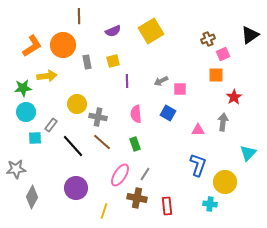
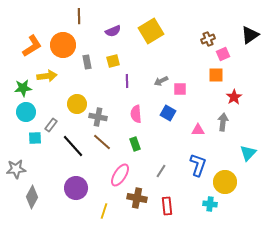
gray line at (145, 174): moved 16 px right, 3 px up
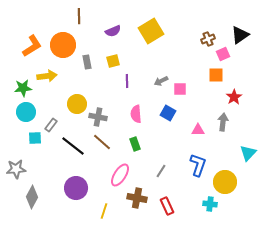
black triangle at (250, 35): moved 10 px left
black line at (73, 146): rotated 10 degrees counterclockwise
red rectangle at (167, 206): rotated 18 degrees counterclockwise
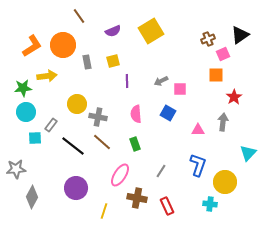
brown line at (79, 16): rotated 35 degrees counterclockwise
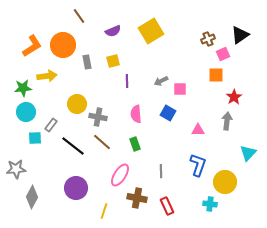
gray arrow at (223, 122): moved 4 px right, 1 px up
gray line at (161, 171): rotated 32 degrees counterclockwise
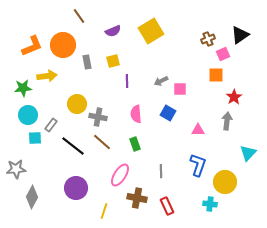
orange L-shape at (32, 46): rotated 10 degrees clockwise
cyan circle at (26, 112): moved 2 px right, 3 px down
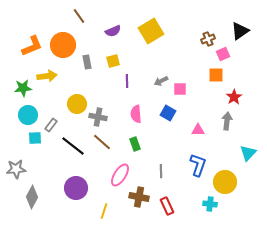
black triangle at (240, 35): moved 4 px up
brown cross at (137, 198): moved 2 px right, 1 px up
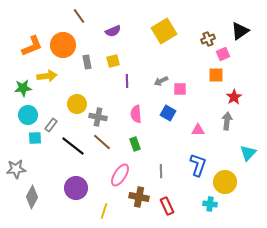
yellow square at (151, 31): moved 13 px right
